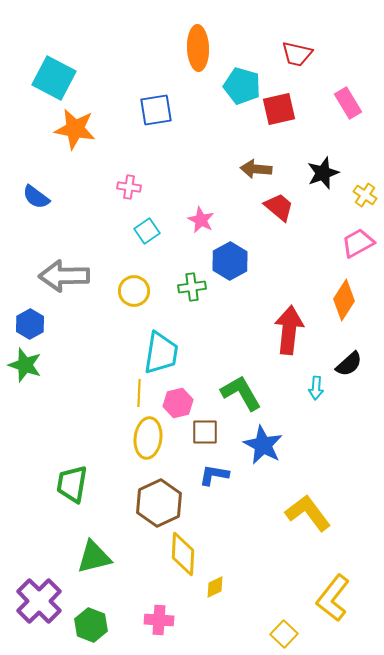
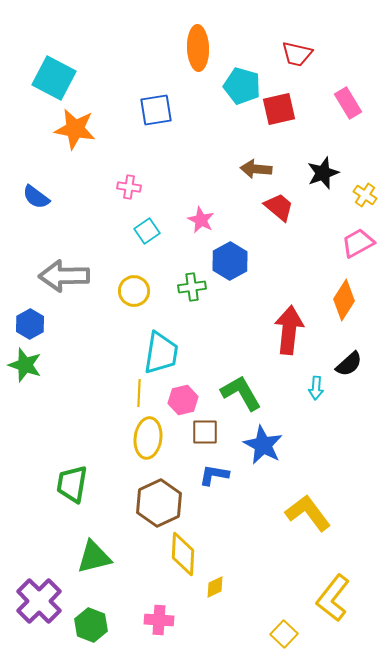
pink hexagon at (178, 403): moved 5 px right, 3 px up
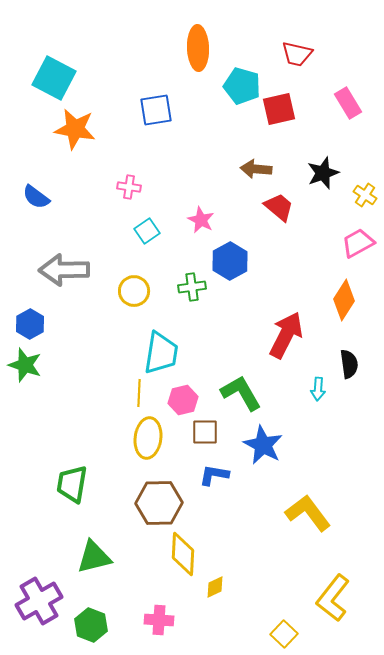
gray arrow at (64, 276): moved 6 px up
red arrow at (289, 330): moved 3 px left, 5 px down; rotated 21 degrees clockwise
black semicircle at (349, 364): rotated 56 degrees counterclockwise
cyan arrow at (316, 388): moved 2 px right, 1 px down
brown hexagon at (159, 503): rotated 24 degrees clockwise
purple cross at (39, 601): rotated 15 degrees clockwise
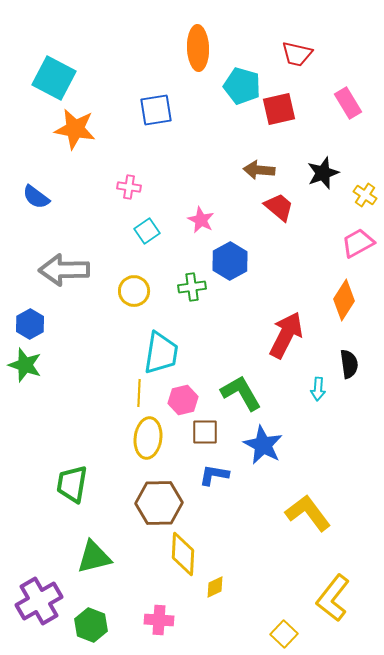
brown arrow at (256, 169): moved 3 px right, 1 px down
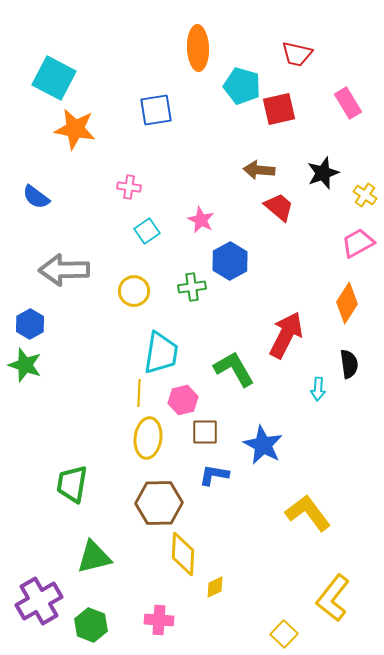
orange diamond at (344, 300): moved 3 px right, 3 px down
green L-shape at (241, 393): moved 7 px left, 24 px up
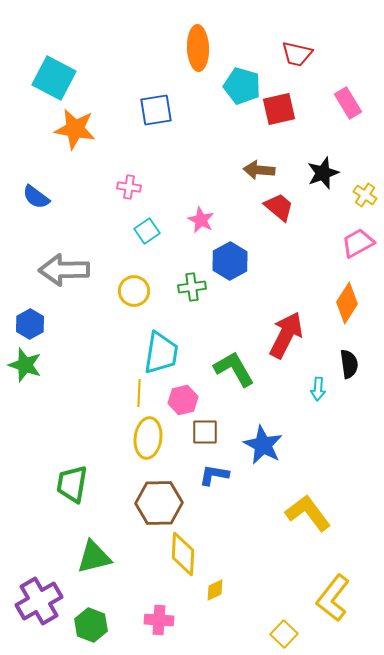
yellow diamond at (215, 587): moved 3 px down
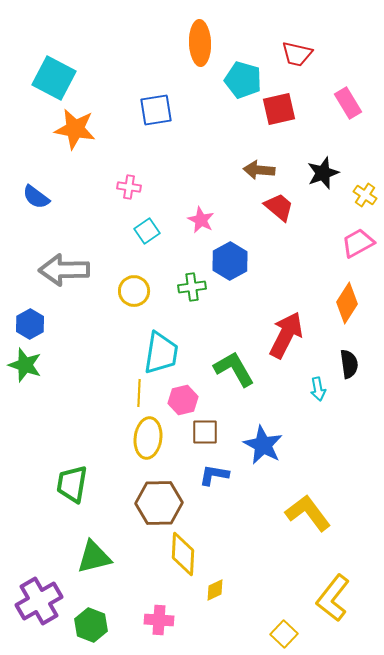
orange ellipse at (198, 48): moved 2 px right, 5 px up
cyan pentagon at (242, 86): moved 1 px right, 6 px up
cyan arrow at (318, 389): rotated 15 degrees counterclockwise
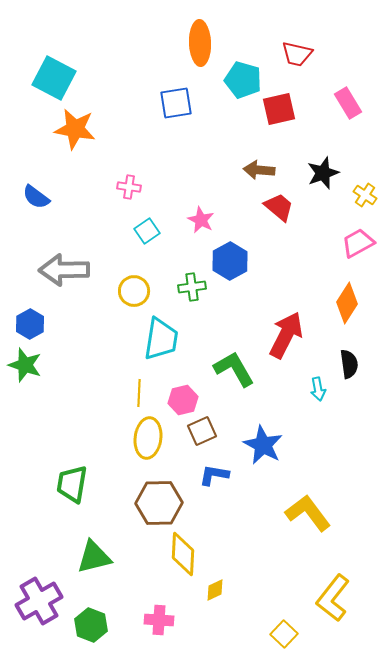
blue square at (156, 110): moved 20 px right, 7 px up
cyan trapezoid at (161, 353): moved 14 px up
brown square at (205, 432): moved 3 px left, 1 px up; rotated 24 degrees counterclockwise
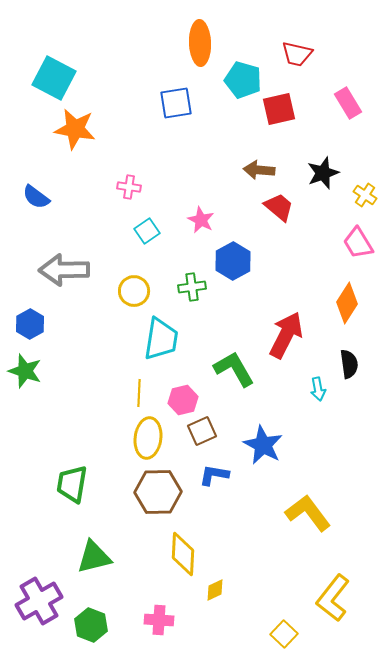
pink trapezoid at (358, 243): rotated 92 degrees counterclockwise
blue hexagon at (230, 261): moved 3 px right
green star at (25, 365): moved 6 px down
brown hexagon at (159, 503): moved 1 px left, 11 px up
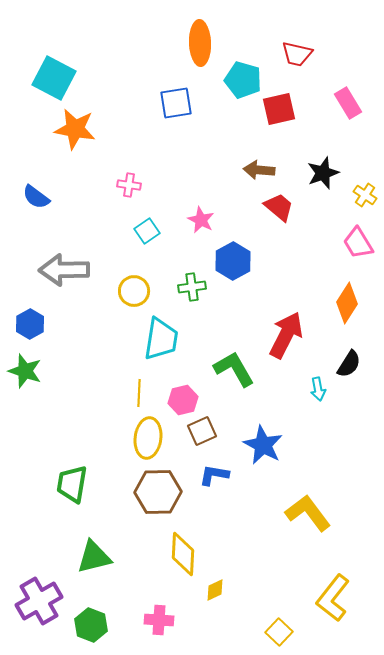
pink cross at (129, 187): moved 2 px up
black semicircle at (349, 364): rotated 40 degrees clockwise
yellow square at (284, 634): moved 5 px left, 2 px up
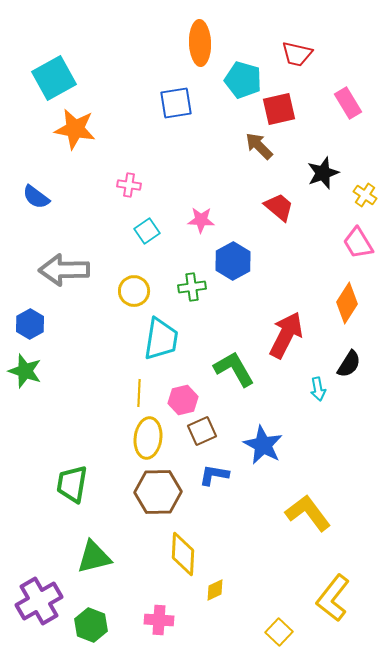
cyan square at (54, 78): rotated 33 degrees clockwise
brown arrow at (259, 170): moved 24 px up; rotated 40 degrees clockwise
pink star at (201, 220): rotated 24 degrees counterclockwise
